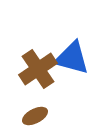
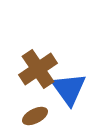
blue triangle: moved 3 px left, 31 px down; rotated 39 degrees clockwise
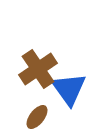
brown ellipse: moved 2 px right, 1 px down; rotated 25 degrees counterclockwise
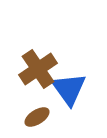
brown ellipse: rotated 20 degrees clockwise
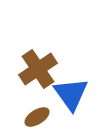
blue triangle: moved 2 px right, 5 px down
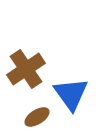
brown cross: moved 12 px left
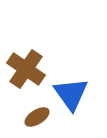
brown cross: rotated 21 degrees counterclockwise
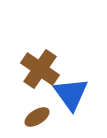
brown cross: moved 14 px right
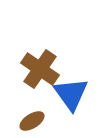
brown ellipse: moved 5 px left, 4 px down
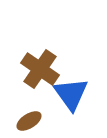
brown ellipse: moved 3 px left
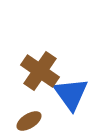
brown cross: moved 2 px down
